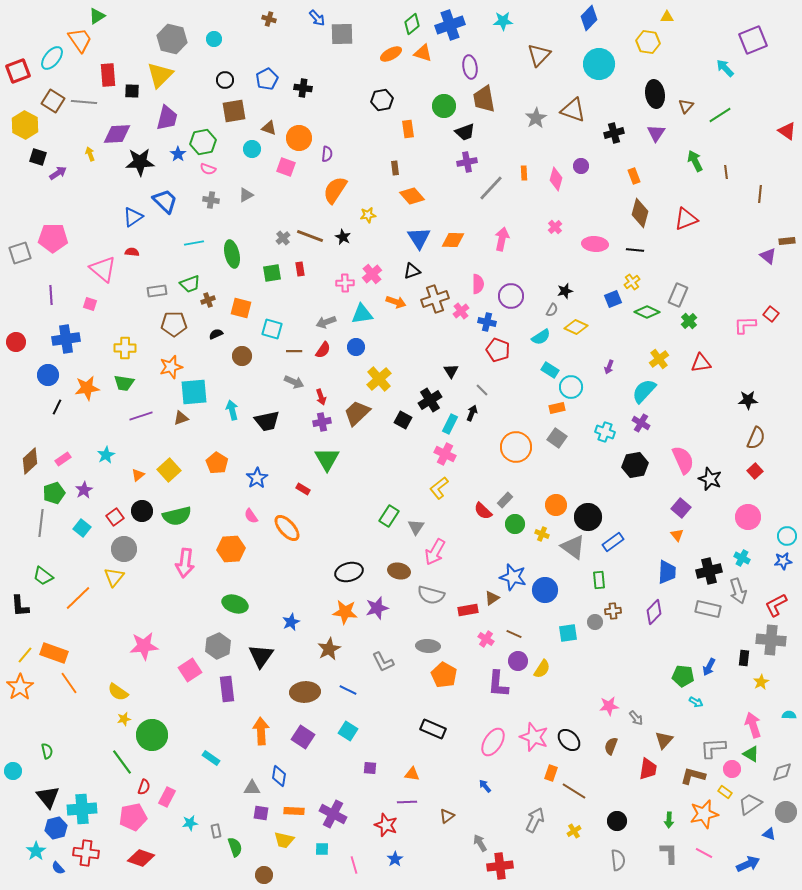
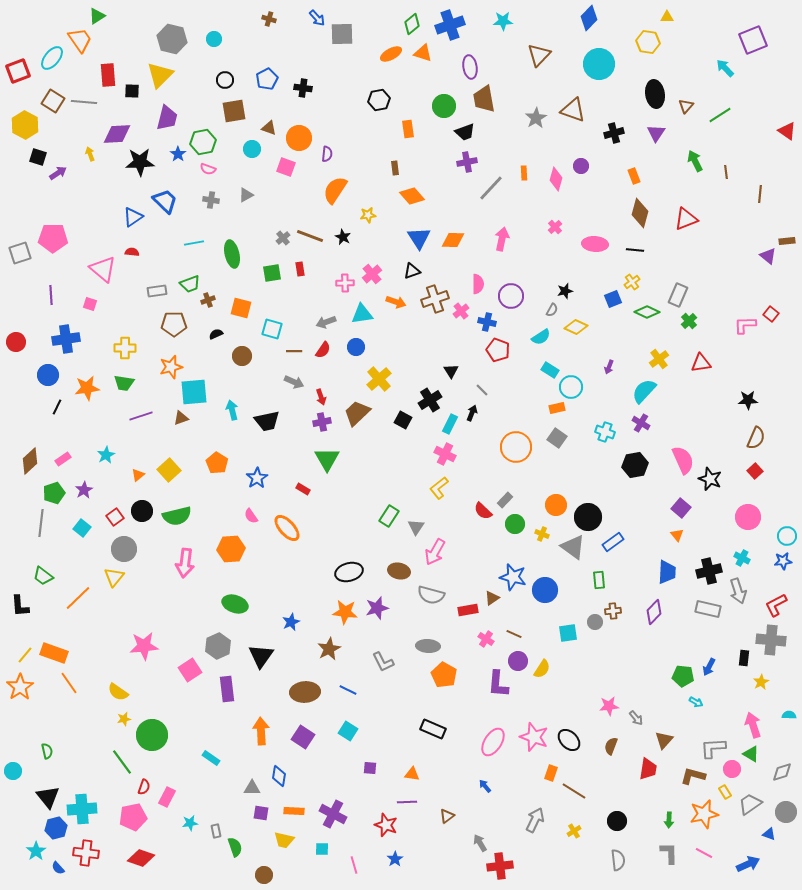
black hexagon at (382, 100): moved 3 px left
yellow rectangle at (725, 792): rotated 24 degrees clockwise
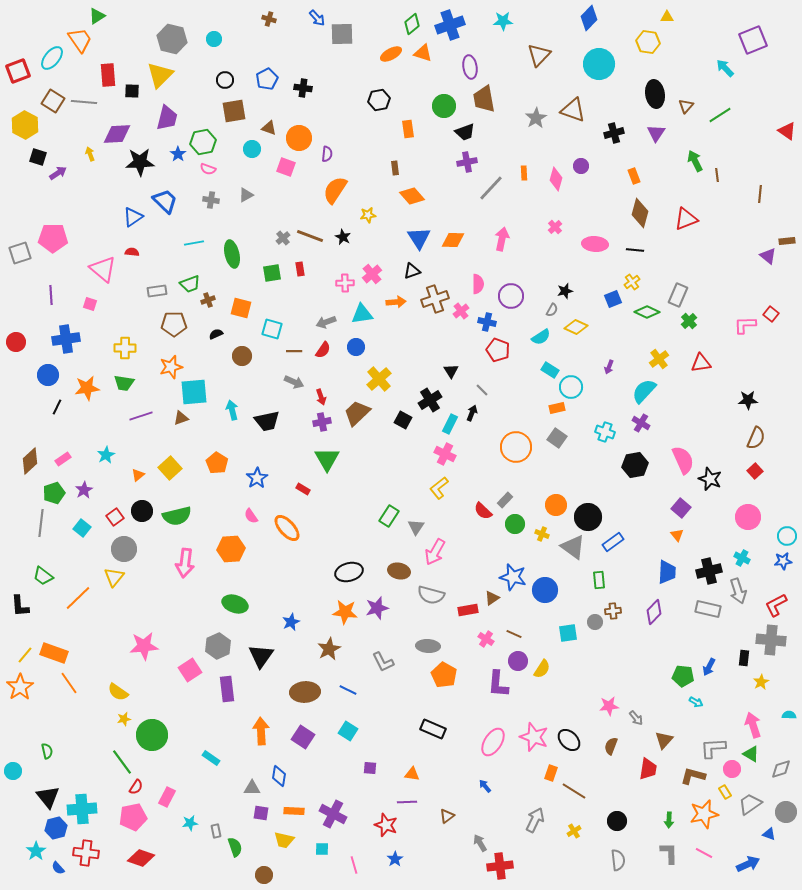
brown line at (726, 172): moved 9 px left, 3 px down
orange arrow at (396, 302): rotated 24 degrees counterclockwise
yellow square at (169, 470): moved 1 px right, 2 px up
gray diamond at (782, 772): moved 1 px left, 3 px up
red semicircle at (144, 787): moved 8 px left; rotated 14 degrees clockwise
